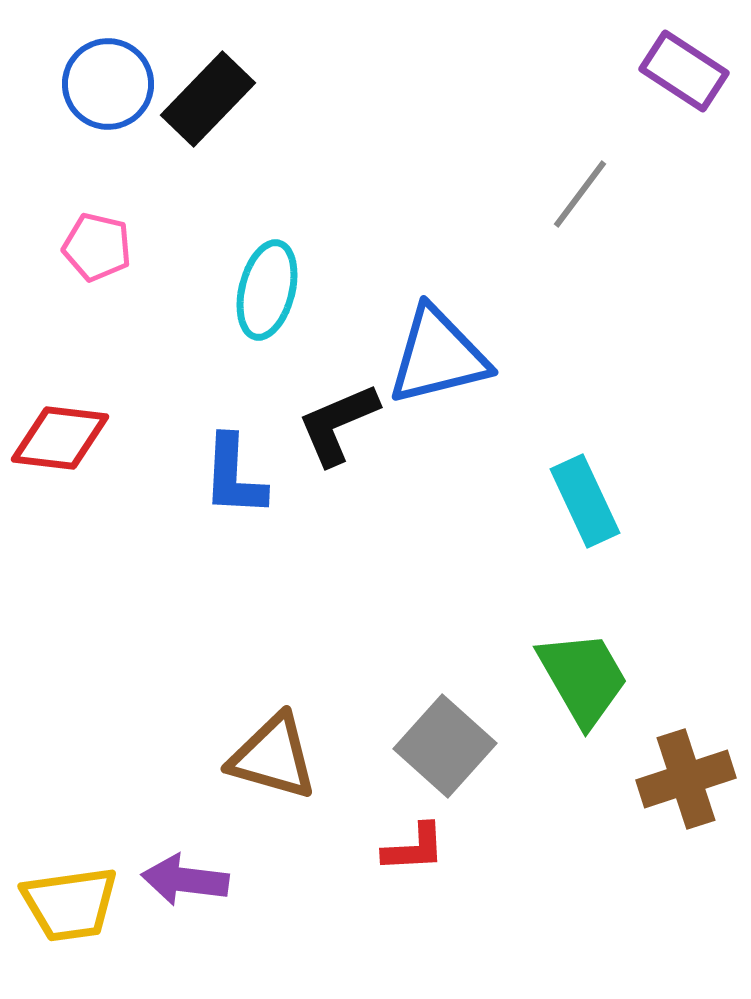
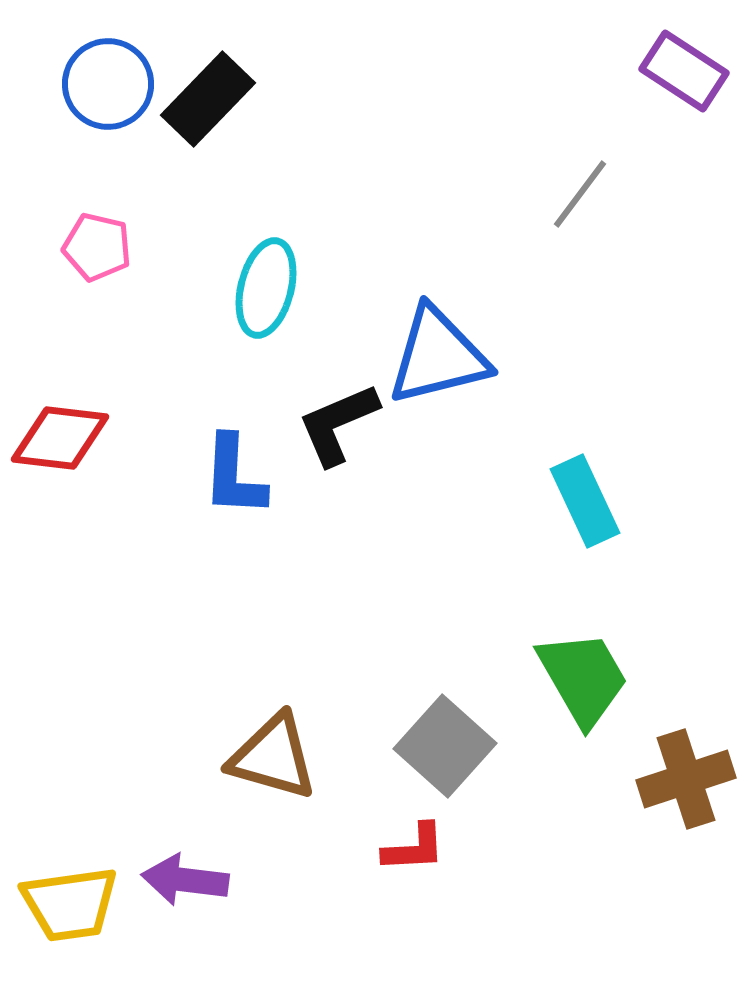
cyan ellipse: moved 1 px left, 2 px up
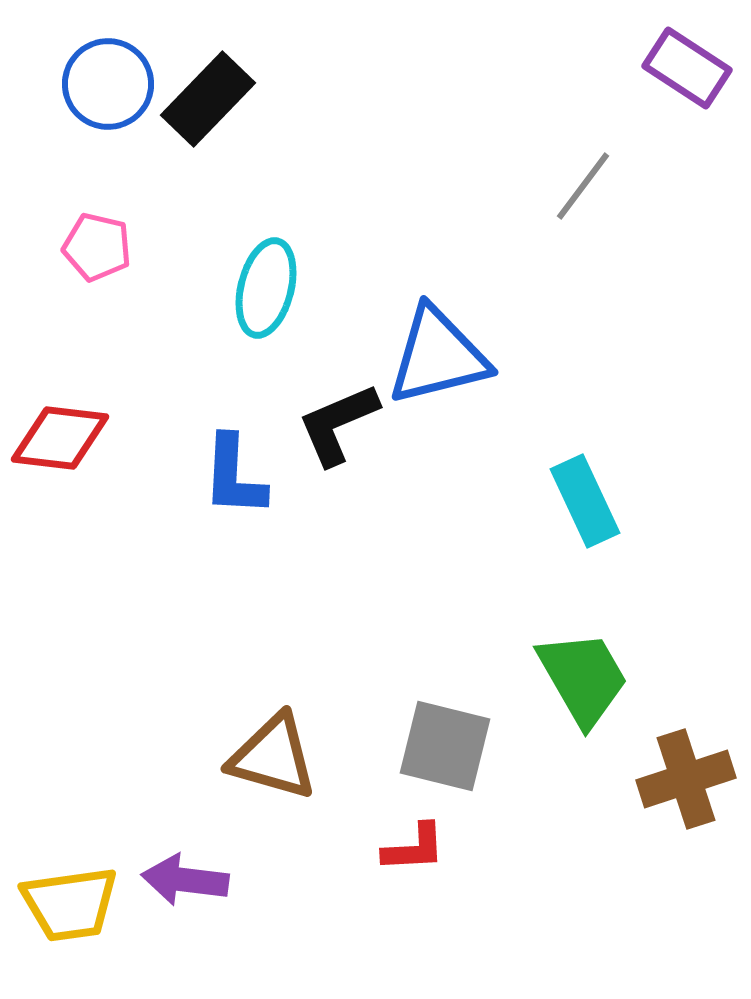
purple rectangle: moved 3 px right, 3 px up
gray line: moved 3 px right, 8 px up
gray square: rotated 28 degrees counterclockwise
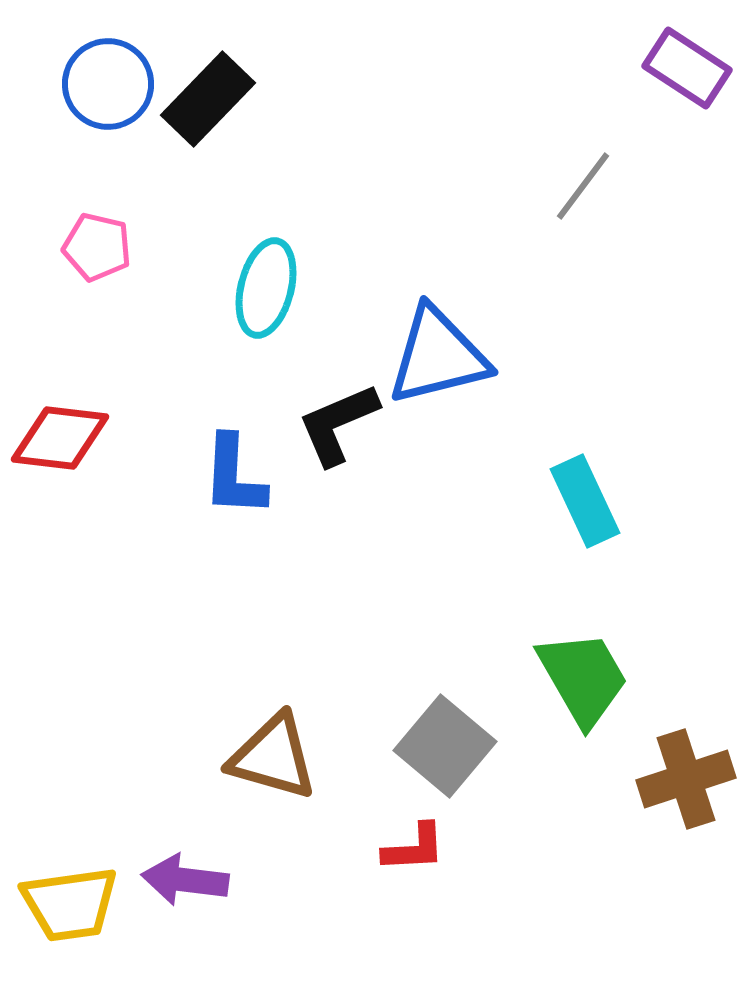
gray square: rotated 26 degrees clockwise
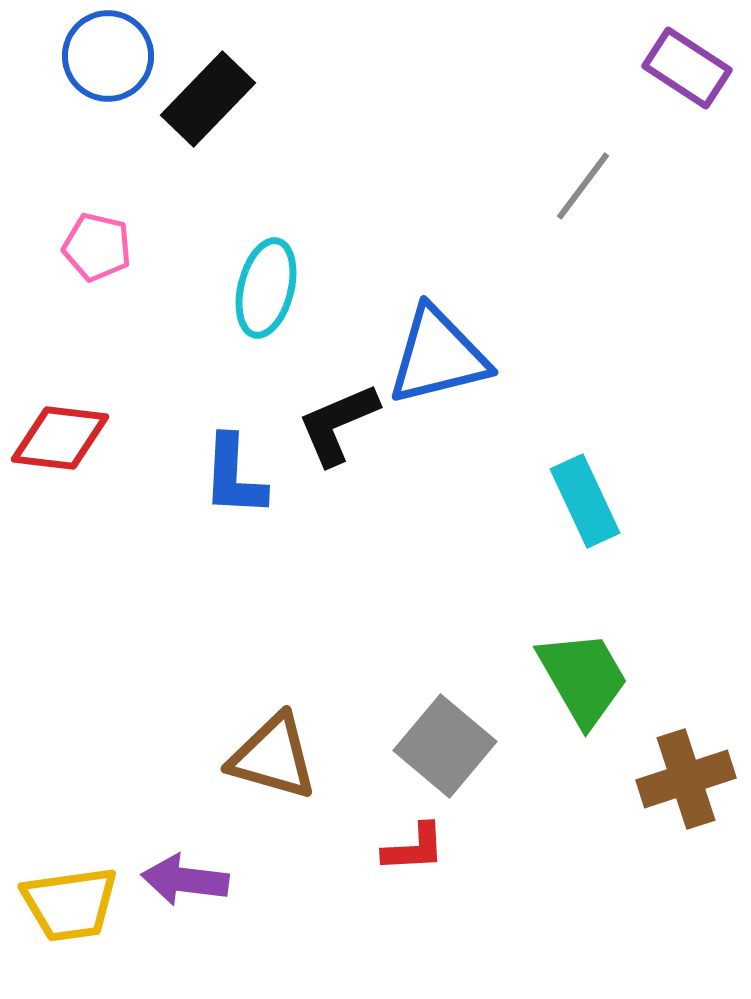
blue circle: moved 28 px up
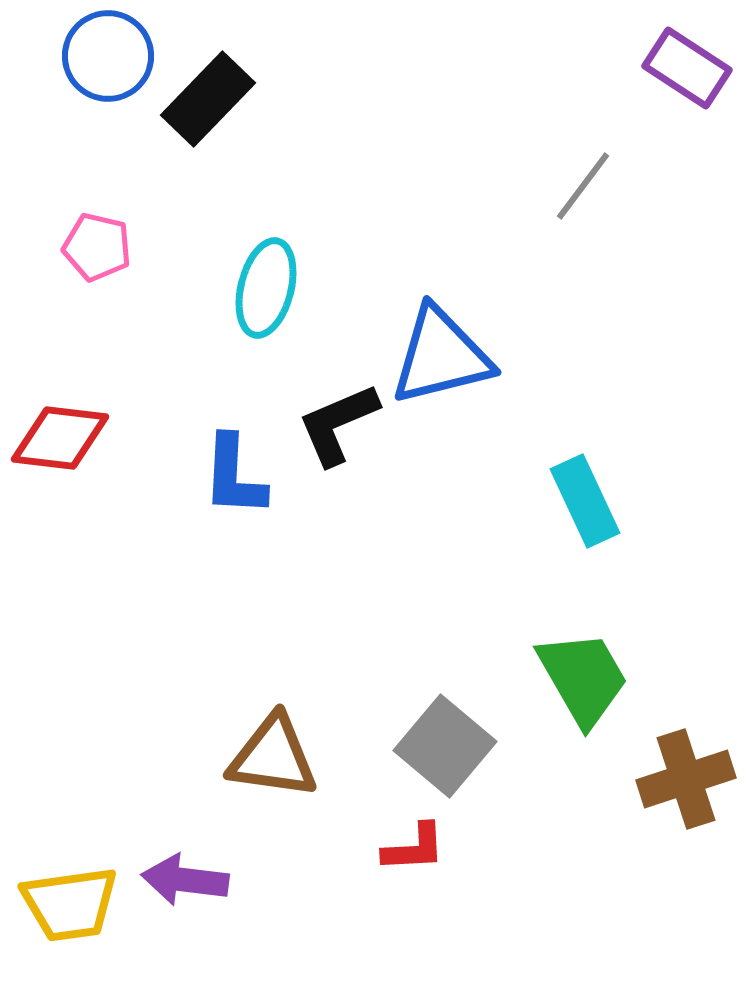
blue triangle: moved 3 px right
brown triangle: rotated 8 degrees counterclockwise
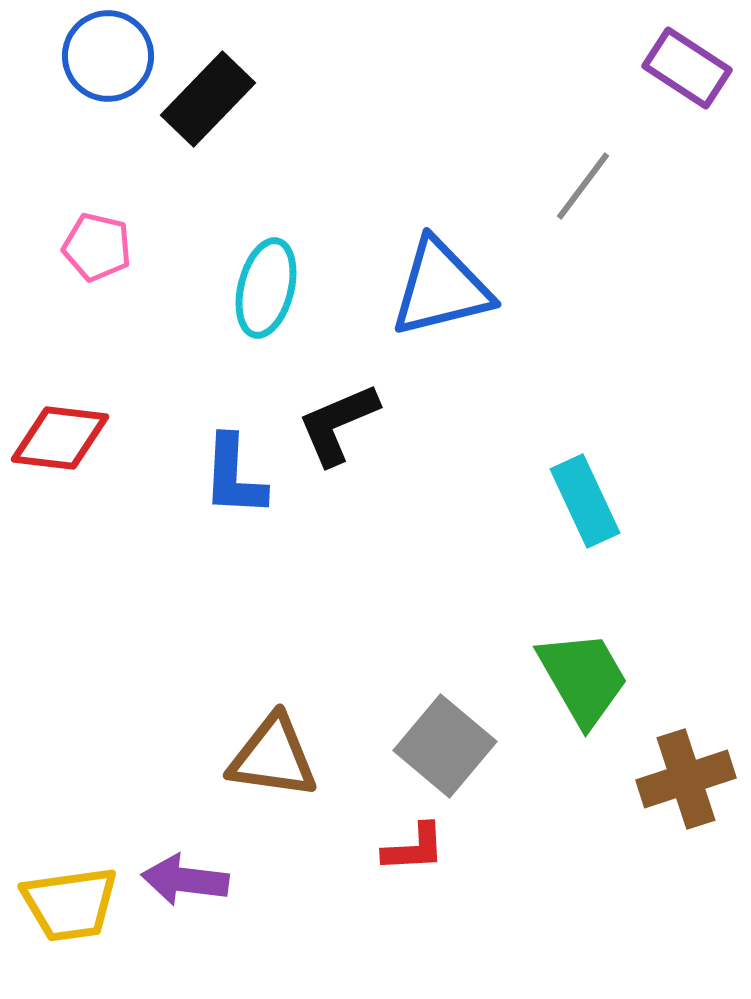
blue triangle: moved 68 px up
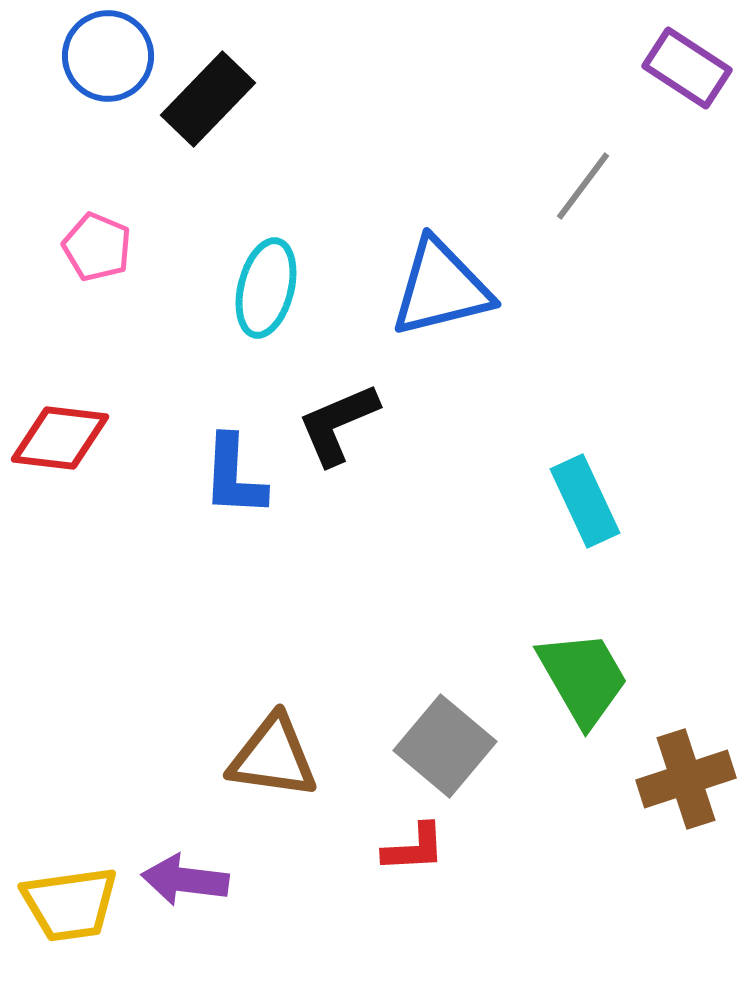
pink pentagon: rotated 10 degrees clockwise
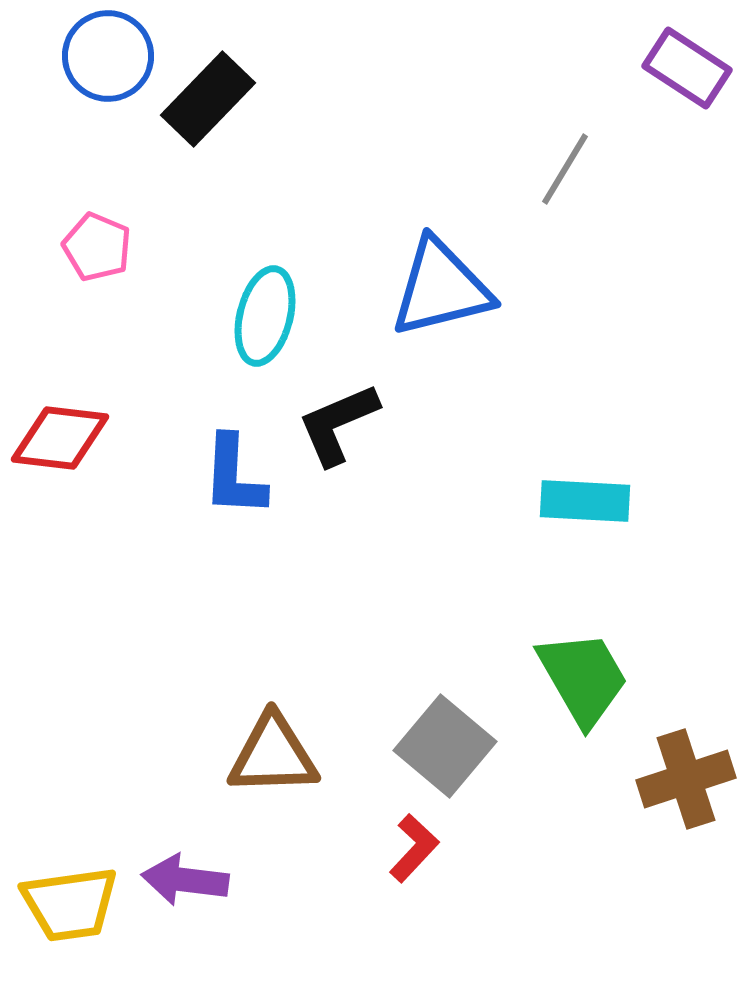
gray line: moved 18 px left, 17 px up; rotated 6 degrees counterclockwise
cyan ellipse: moved 1 px left, 28 px down
cyan rectangle: rotated 62 degrees counterclockwise
brown triangle: moved 2 px up; rotated 10 degrees counterclockwise
red L-shape: rotated 44 degrees counterclockwise
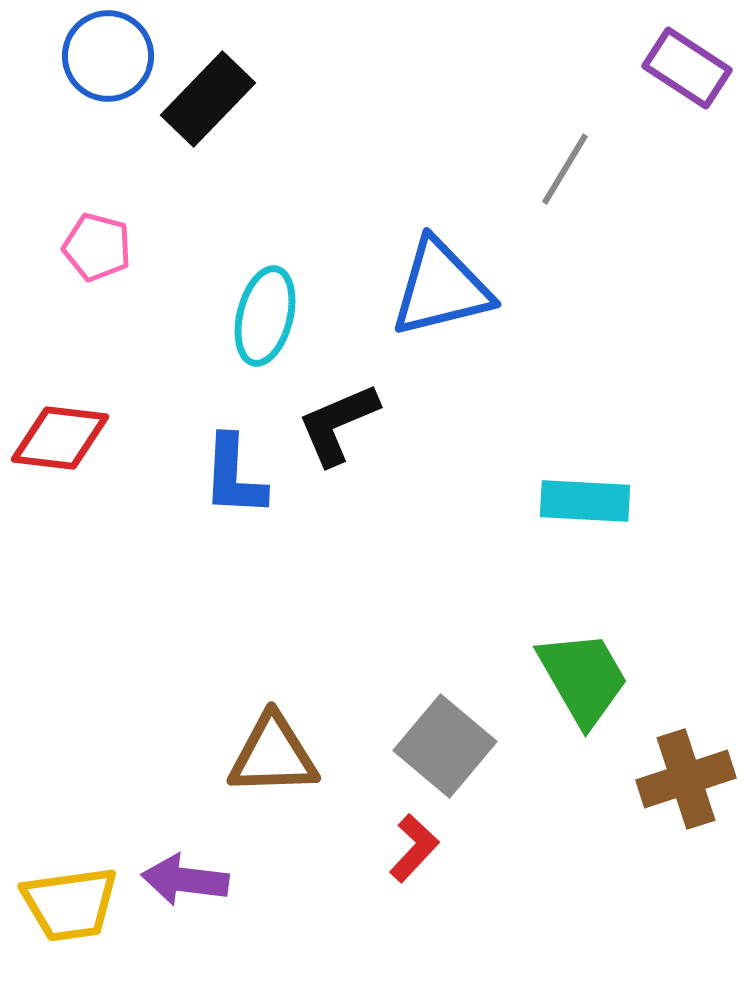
pink pentagon: rotated 8 degrees counterclockwise
